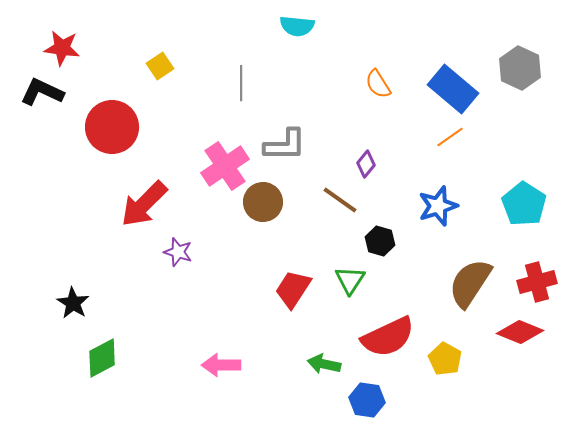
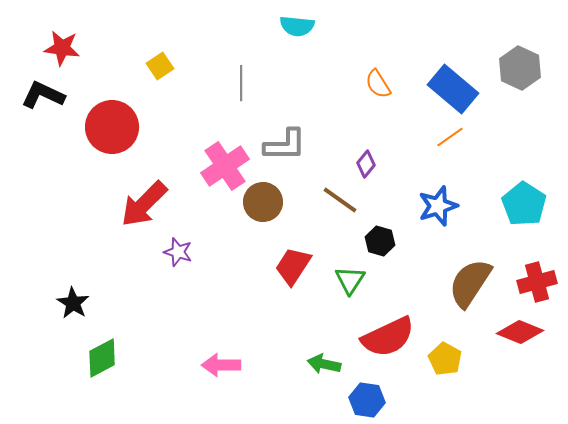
black L-shape: moved 1 px right, 3 px down
red trapezoid: moved 23 px up
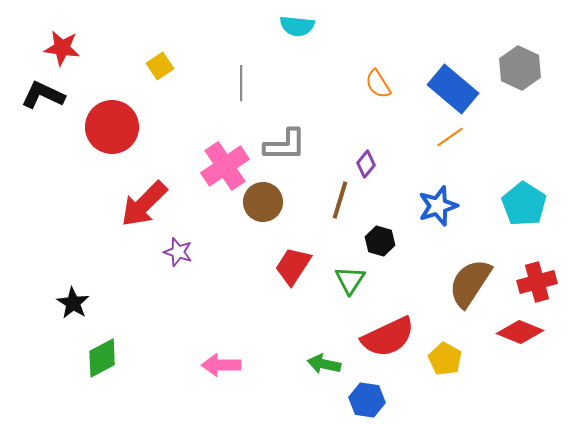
brown line: rotated 72 degrees clockwise
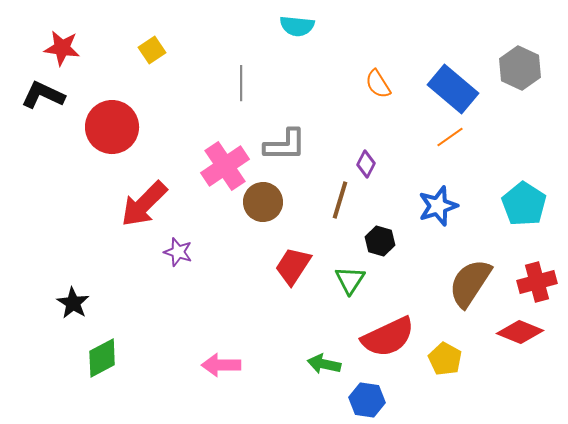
yellow square: moved 8 px left, 16 px up
purple diamond: rotated 12 degrees counterclockwise
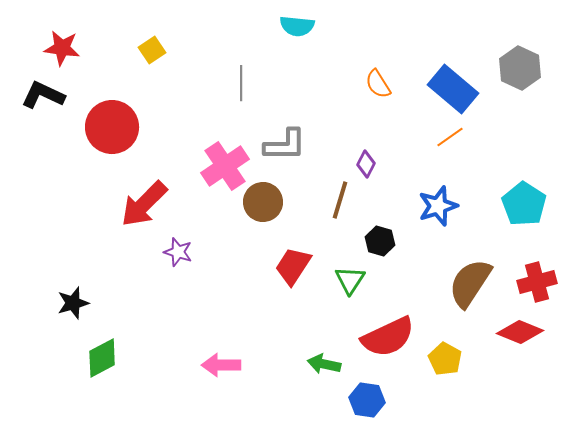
black star: rotated 24 degrees clockwise
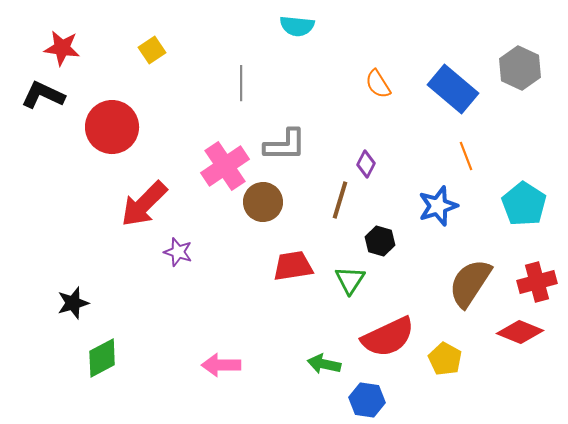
orange line: moved 16 px right, 19 px down; rotated 76 degrees counterclockwise
red trapezoid: rotated 48 degrees clockwise
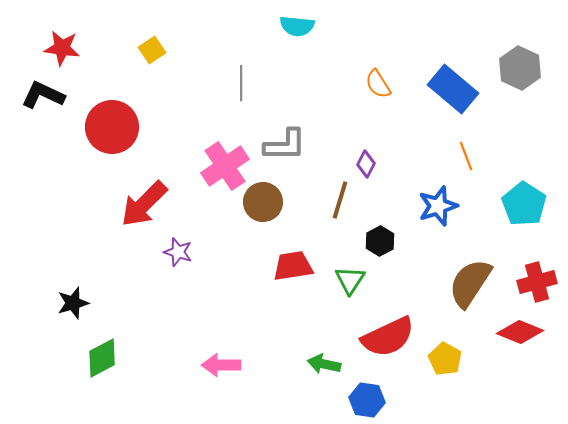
black hexagon: rotated 16 degrees clockwise
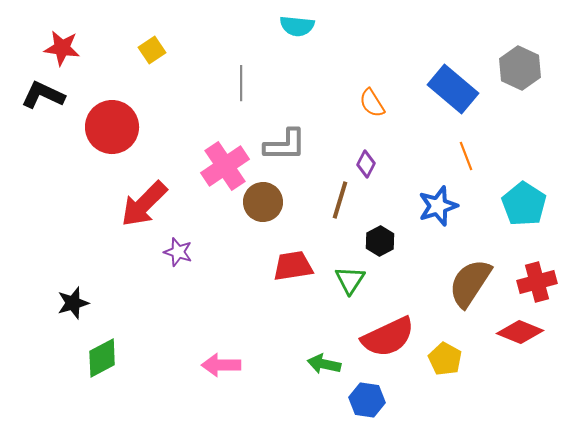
orange semicircle: moved 6 px left, 19 px down
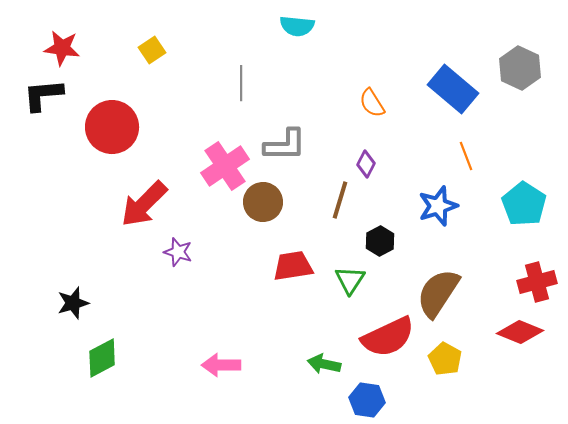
black L-shape: rotated 30 degrees counterclockwise
brown semicircle: moved 32 px left, 10 px down
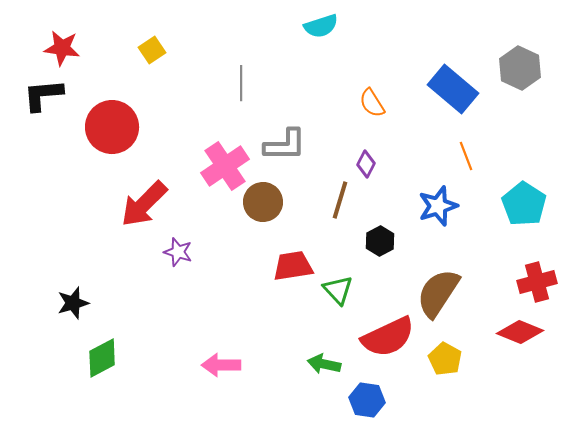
cyan semicircle: moved 24 px right; rotated 24 degrees counterclockwise
green triangle: moved 12 px left, 10 px down; rotated 16 degrees counterclockwise
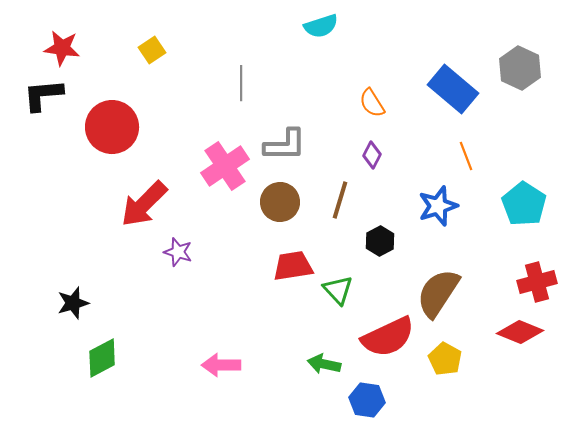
purple diamond: moved 6 px right, 9 px up
brown circle: moved 17 px right
